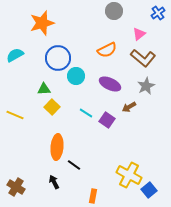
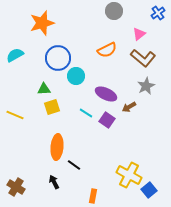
purple ellipse: moved 4 px left, 10 px down
yellow square: rotated 28 degrees clockwise
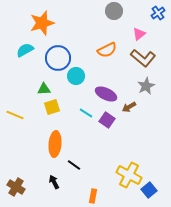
cyan semicircle: moved 10 px right, 5 px up
orange ellipse: moved 2 px left, 3 px up
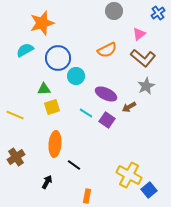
black arrow: moved 7 px left; rotated 56 degrees clockwise
brown cross: moved 30 px up; rotated 24 degrees clockwise
orange rectangle: moved 6 px left
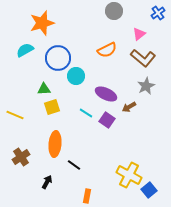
brown cross: moved 5 px right
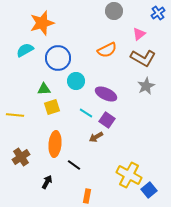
brown L-shape: rotated 10 degrees counterclockwise
cyan circle: moved 5 px down
brown arrow: moved 33 px left, 30 px down
yellow line: rotated 18 degrees counterclockwise
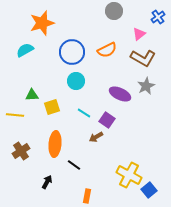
blue cross: moved 4 px down
blue circle: moved 14 px right, 6 px up
green triangle: moved 12 px left, 6 px down
purple ellipse: moved 14 px right
cyan line: moved 2 px left
brown cross: moved 6 px up
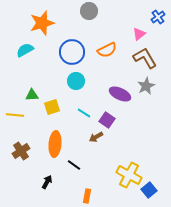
gray circle: moved 25 px left
brown L-shape: moved 2 px right; rotated 150 degrees counterclockwise
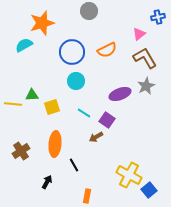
blue cross: rotated 24 degrees clockwise
cyan semicircle: moved 1 px left, 5 px up
purple ellipse: rotated 45 degrees counterclockwise
yellow line: moved 2 px left, 11 px up
black line: rotated 24 degrees clockwise
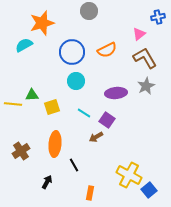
purple ellipse: moved 4 px left, 1 px up; rotated 15 degrees clockwise
orange rectangle: moved 3 px right, 3 px up
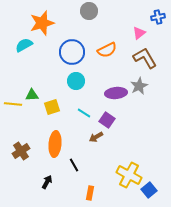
pink triangle: moved 1 px up
gray star: moved 7 px left
